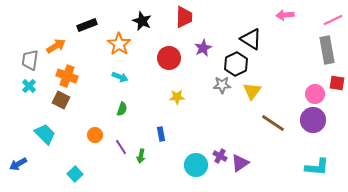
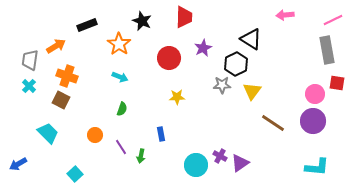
purple circle: moved 1 px down
cyan trapezoid: moved 3 px right, 1 px up
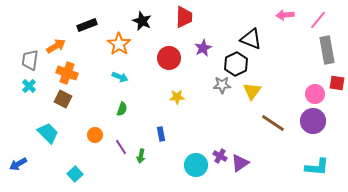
pink line: moved 15 px left; rotated 24 degrees counterclockwise
black triangle: rotated 10 degrees counterclockwise
orange cross: moved 3 px up
brown square: moved 2 px right, 1 px up
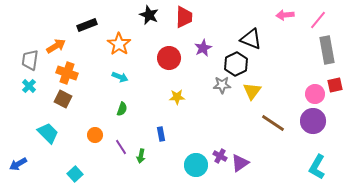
black star: moved 7 px right, 6 px up
red square: moved 2 px left, 2 px down; rotated 21 degrees counterclockwise
cyan L-shape: rotated 115 degrees clockwise
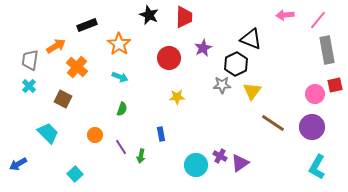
orange cross: moved 10 px right, 6 px up; rotated 20 degrees clockwise
purple circle: moved 1 px left, 6 px down
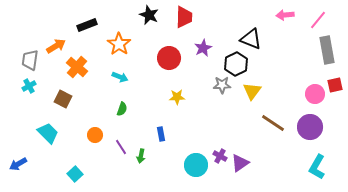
cyan cross: rotated 16 degrees clockwise
purple circle: moved 2 px left
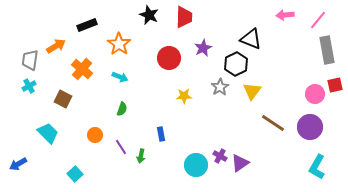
orange cross: moved 5 px right, 2 px down
gray star: moved 2 px left, 2 px down; rotated 30 degrees counterclockwise
yellow star: moved 7 px right, 1 px up
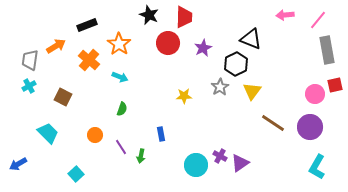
red circle: moved 1 px left, 15 px up
orange cross: moved 7 px right, 9 px up
brown square: moved 2 px up
cyan square: moved 1 px right
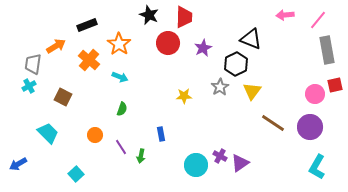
gray trapezoid: moved 3 px right, 4 px down
